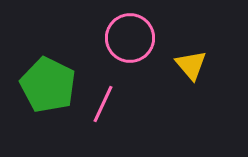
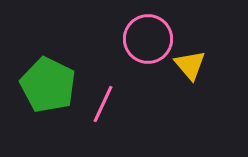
pink circle: moved 18 px right, 1 px down
yellow triangle: moved 1 px left
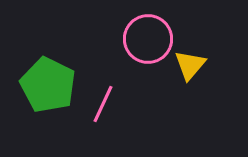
yellow triangle: rotated 20 degrees clockwise
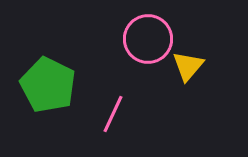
yellow triangle: moved 2 px left, 1 px down
pink line: moved 10 px right, 10 px down
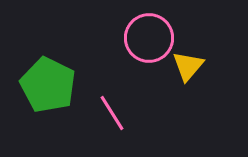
pink circle: moved 1 px right, 1 px up
pink line: moved 1 px left, 1 px up; rotated 57 degrees counterclockwise
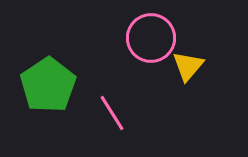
pink circle: moved 2 px right
green pentagon: rotated 12 degrees clockwise
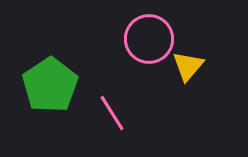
pink circle: moved 2 px left, 1 px down
green pentagon: moved 2 px right
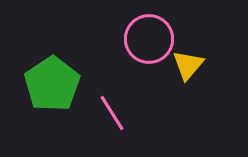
yellow triangle: moved 1 px up
green pentagon: moved 2 px right, 1 px up
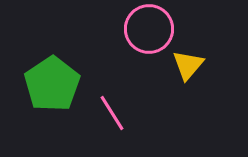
pink circle: moved 10 px up
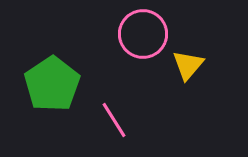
pink circle: moved 6 px left, 5 px down
pink line: moved 2 px right, 7 px down
